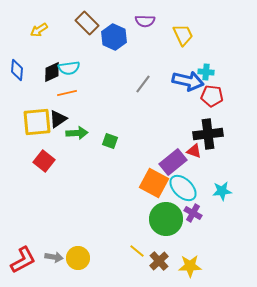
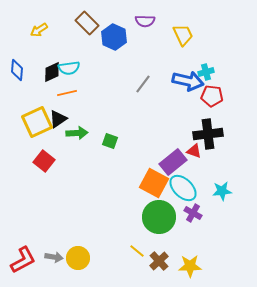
cyan cross: rotated 21 degrees counterclockwise
yellow square: rotated 20 degrees counterclockwise
green circle: moved 7 px left, 2 px up
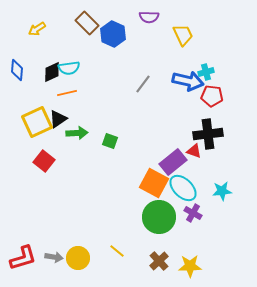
purple semicircle: moved 4 px right, 4 px up
yellow arrow: moved 2 px left, 1 px up
blue hexagon: moved 1 px left, 3 px up
yellow line: moved 20 px left
red L-shape: moved 2 px up; rotated 12 degrees clockwise
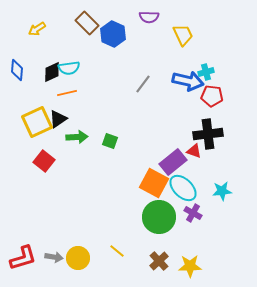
green arrow: moved 4 px down
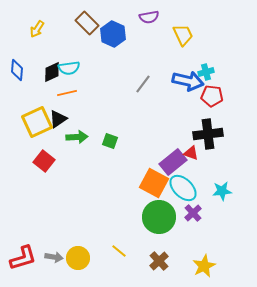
purple semicircle: rotated 12 degrees counterclockwise
yellow arrow: rotated 24 degrees counterclockwise
red triangle: moved 3 px left, 2 px down
purple cross: rotated 18 degrees clockwise
yellow line: moved 2 px right
yellow star: moved 14 px right; rotated 25 degrees counterclockwise
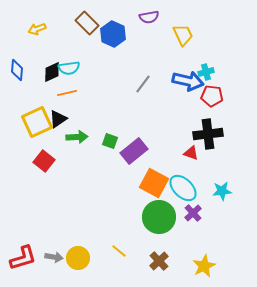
yellow arrow: rotated 36 degrees clockwise
purple rectangle: moved 39 px left, 11 px up
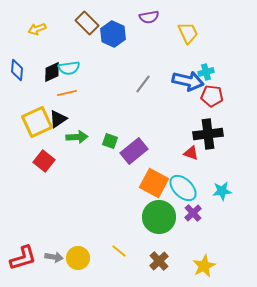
yellow trapezoid: moved 5 px right, 2 px up
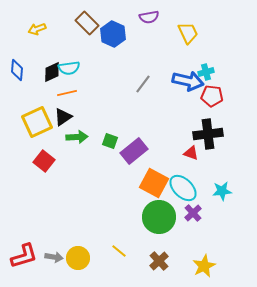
black triangle: moved 5 px right, 2 px up
red L-shape: moved 1 px right, 2 px up
